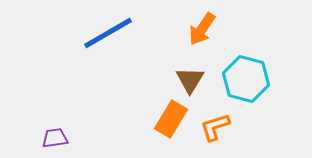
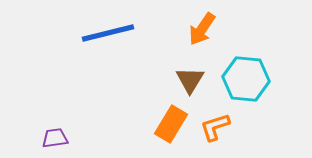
blue line: rotated 16 degrees clockwise
cyan hexagon: rotated 9 degrees counterclockwise
orange rectangle: moved 5 px down
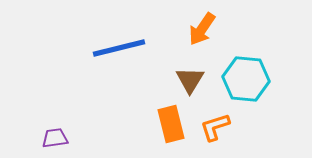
blue line: moved 11 px right, 15 px down
orange rectangle: rotated 45 degrees counterclockwise
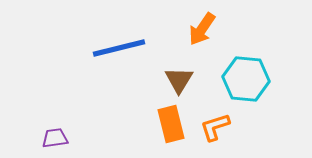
brown triangle: moved 11 px left
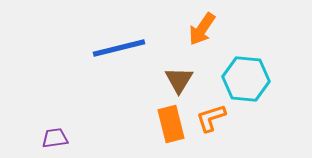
orange L-shape: moved 4 px left, 9 px up
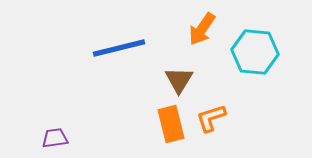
cyan hexagon: moved 9 px right, 27 px up
